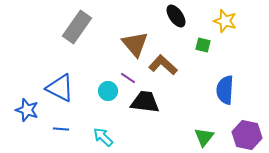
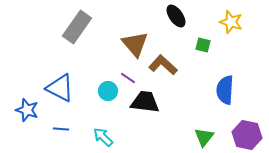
yellow star: moved 6 px right, 1 px down
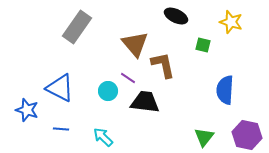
black ellipse: rotated 30 degrees counterclockwise
brown L-shape: rotated 36 degrees clockwise
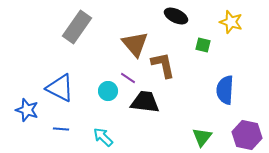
green triangle: moved 2 px left
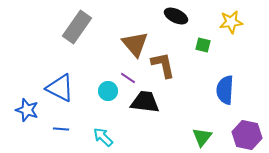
yellow star: rotated 25 degrees counterclockwise
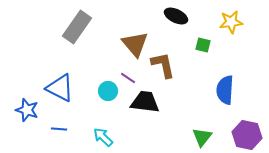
blue line: moved 2 px left
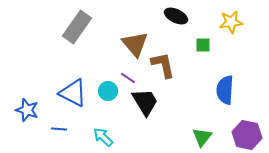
green square: rotated 14 degrees counterclockwise
blue triangle: moved 13 px right, 5 px down
black trapezoid: rotated 52 degrees clockwise
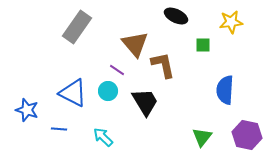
purple line: moved 11 px left, 8 px up
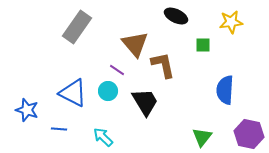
purple hexagon: moved 2 px right, 1 px up
